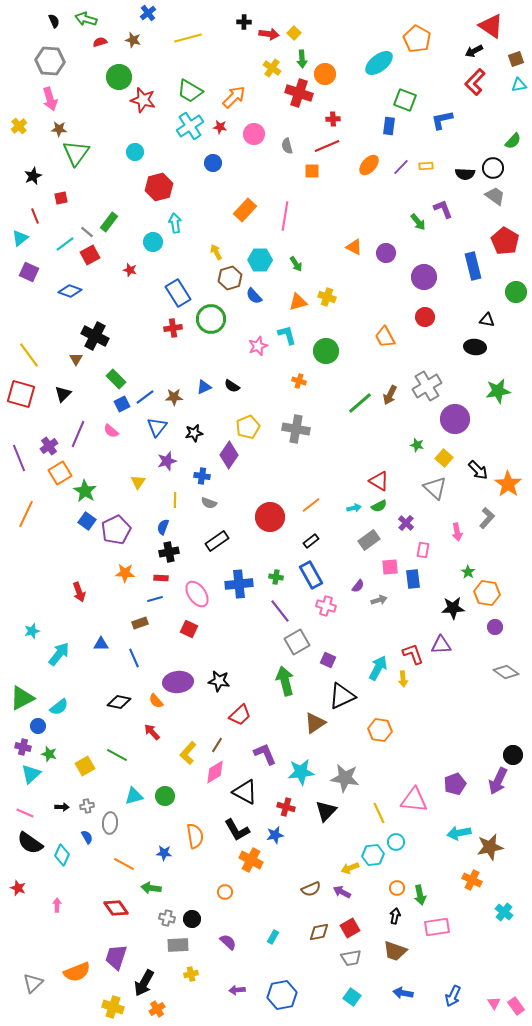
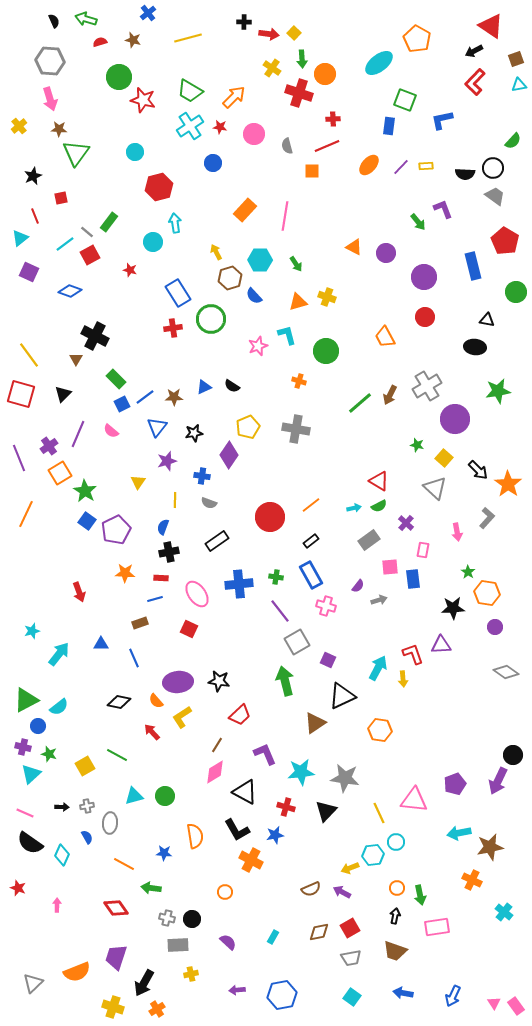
green triangle at (22, 698): moved 4 px right, 2 px down
yellow L-shape at (188, 753): moved 6 px left, 36 px up; rotated 15 degrees clockwise
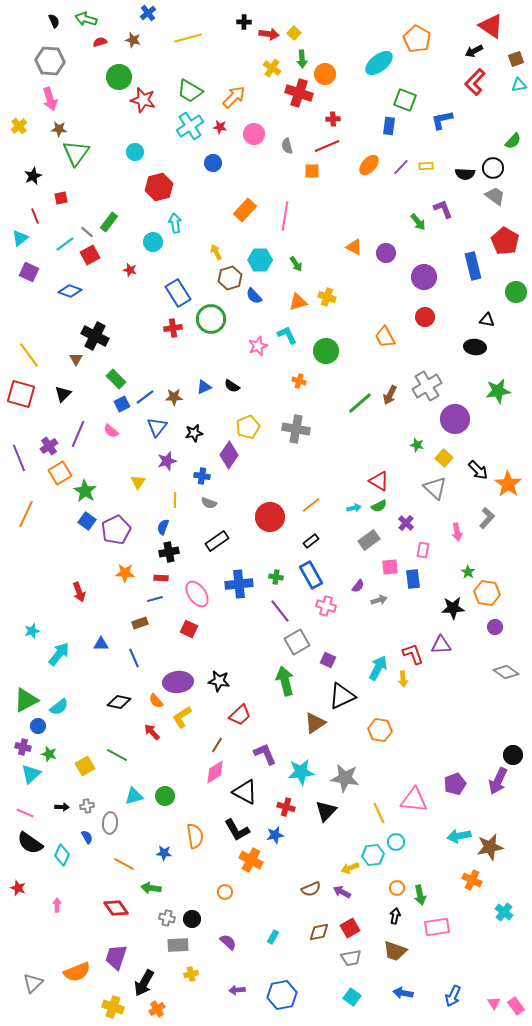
cyan L-shape at (287, 335): rotated 10 degrees counterclockwise
cyan arrow at (459, 833): moved 3 px down
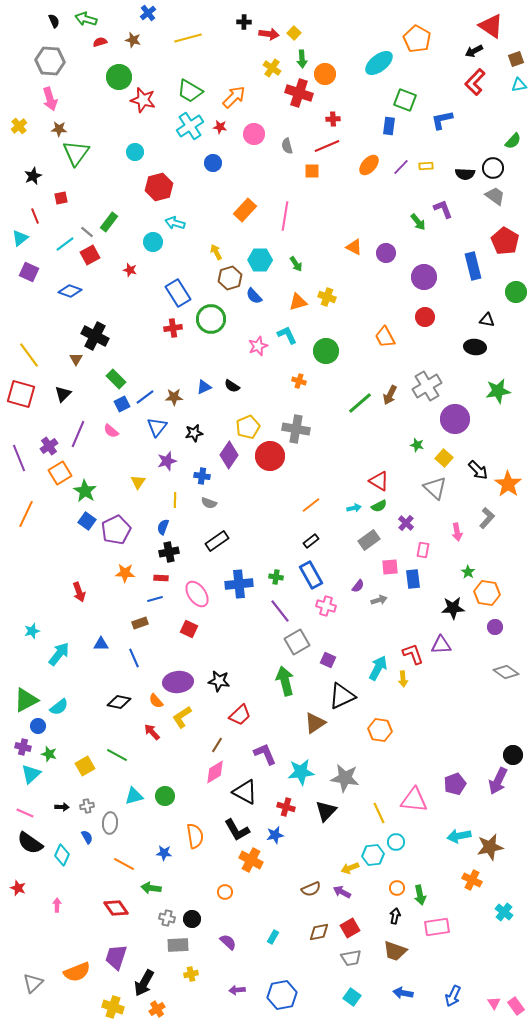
cyan arrow at (175, 223): rotated 66 degrees counterclockwise
red circle at (270, 517): moved 61 px up
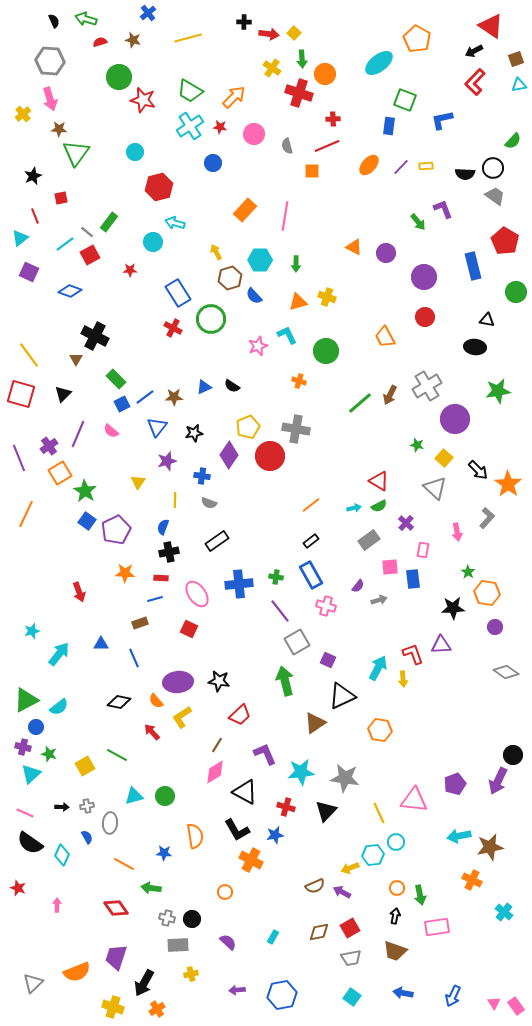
yellow cross at (19, 126): moved 4 px right, 12 px up
green arrow at (296, 264): rotated 35 degrees clockwise
red star at (130, 270): rotated 16 degrees counterclockwise
red cross at (173, 328): rotated 36 degrees clockwise
blue circle at (38, 726): moved 2 px left, 1 px down
brown semicircle at (311, 889): moved 4 px right, 3 px up
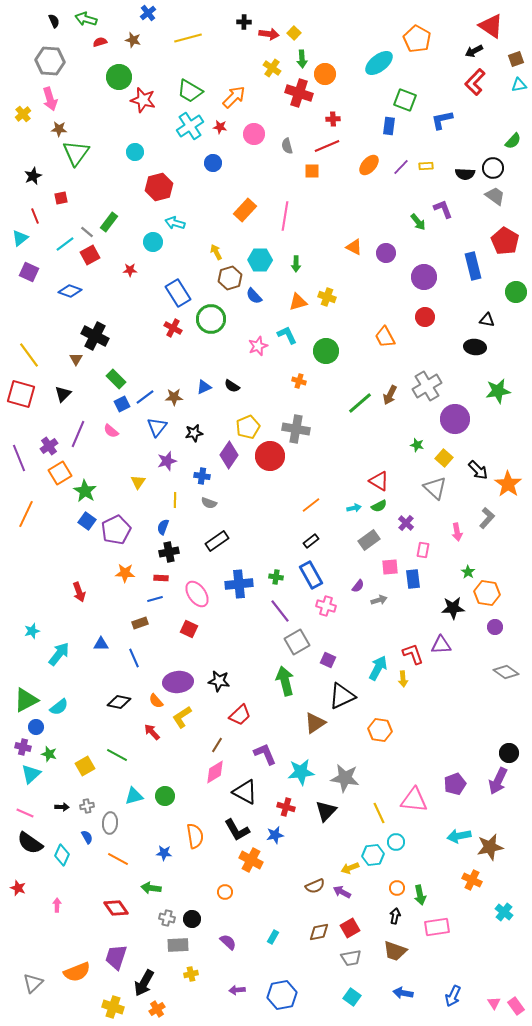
black circle at (513, 755): moved 4 px left, 2 px up
orange line at (124, 864): moved 6 px left, 5 px up
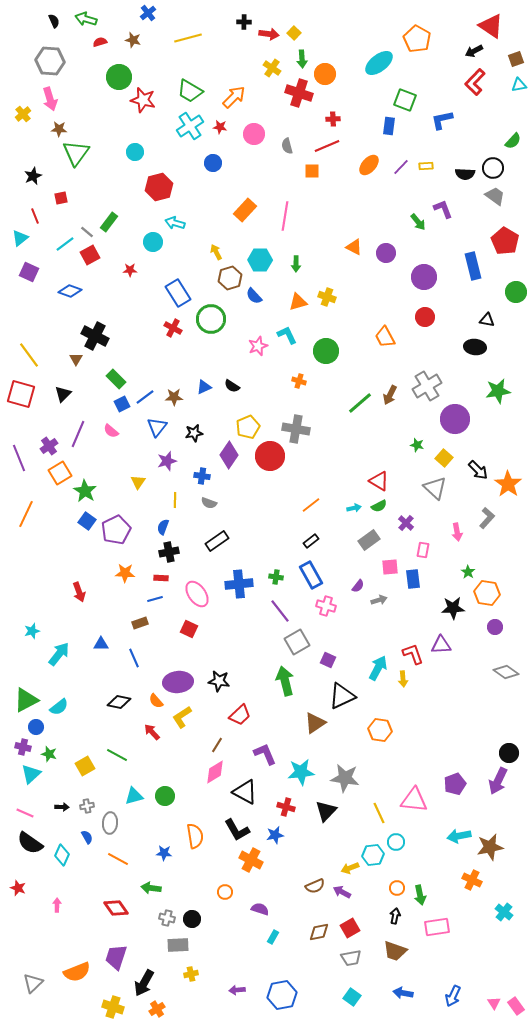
purple semicircle at (228, 942): moved 32 px right, 33 px up; rotated 24 degrees counterclockwise
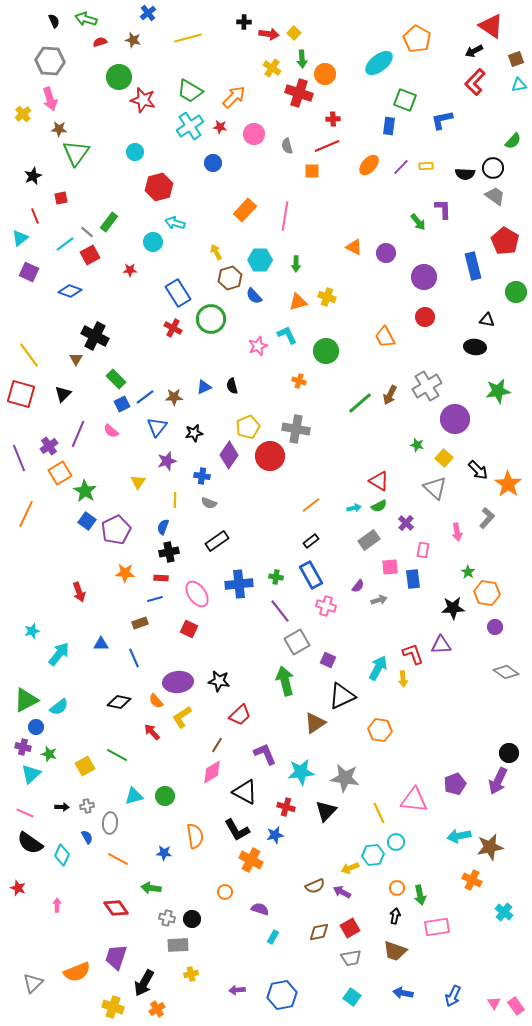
purple L-shape at (443, 209): rotated 20 degrees clockwise
black semicircle at (232, 386): rotated 42 degrees clockwise
pink diamond at (215, 772): moved 3 px left
